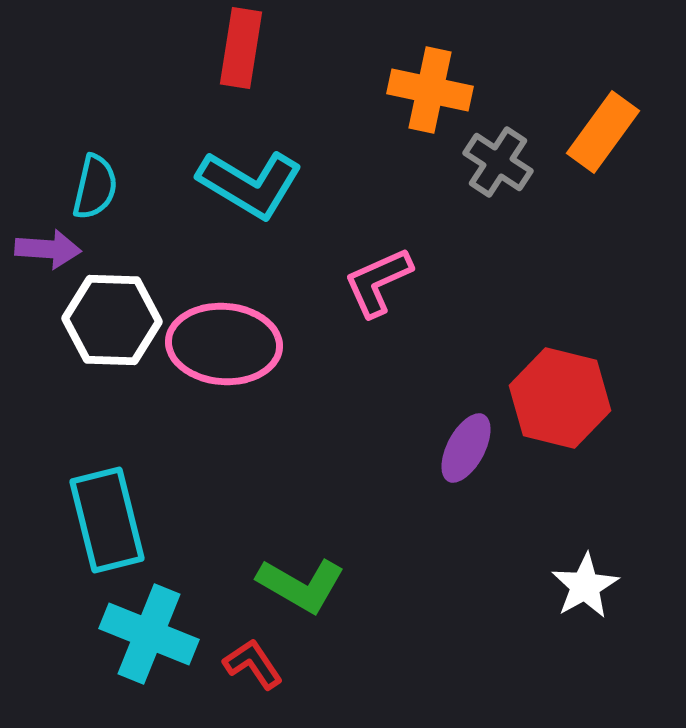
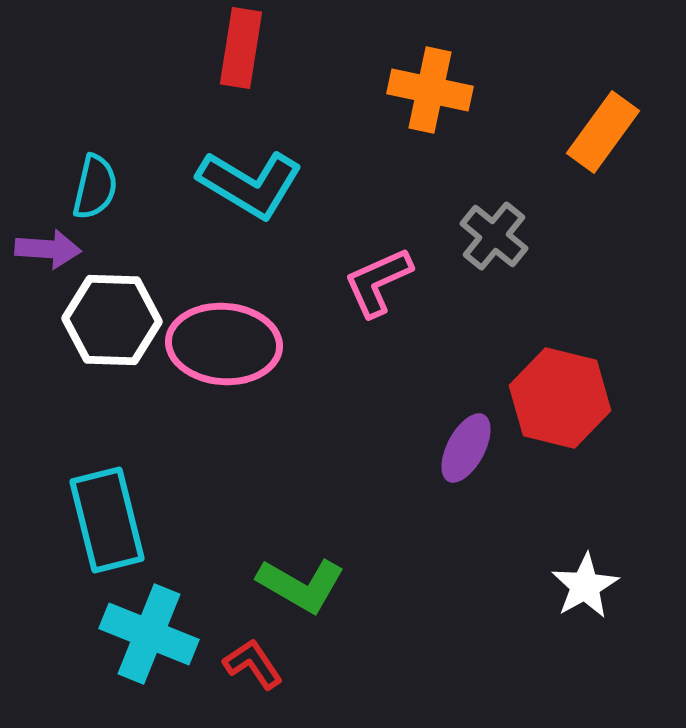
gray cross: moved 4 px left, 74 px down; rotated 6 degrees clockwise
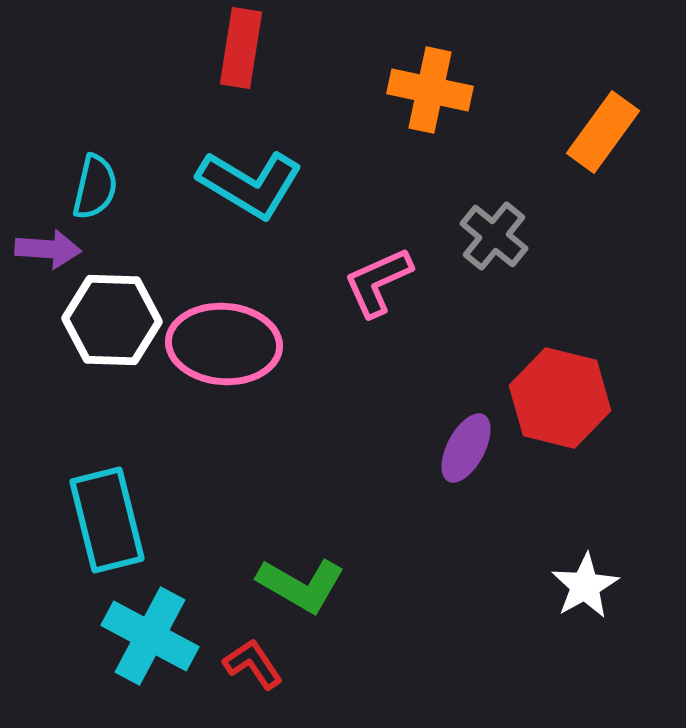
cyan cross: moved 1 px right, 2 px down; rotated 6 degrees clockwise
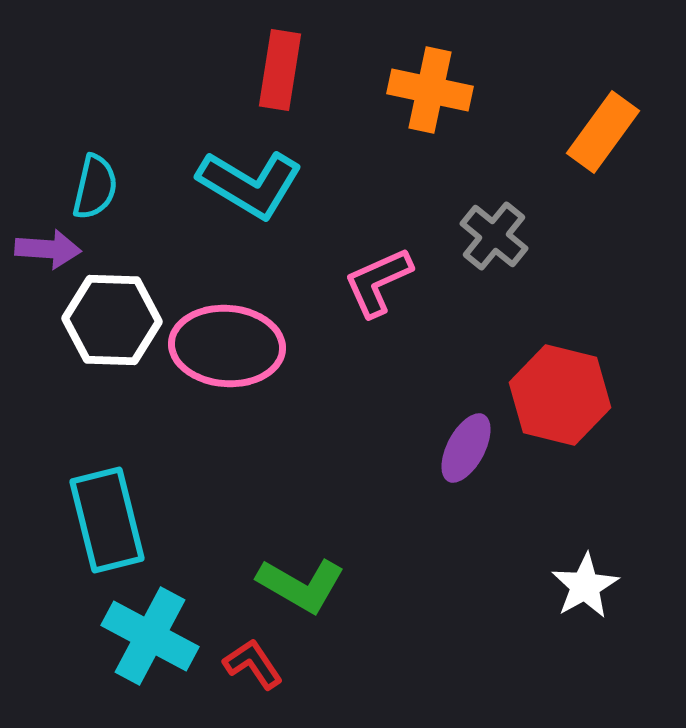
red rectangle: moved 39 px right, 22 px down
pink ellipse: moved 3 px right, 2 px down
red hexagon: moved 3 px up
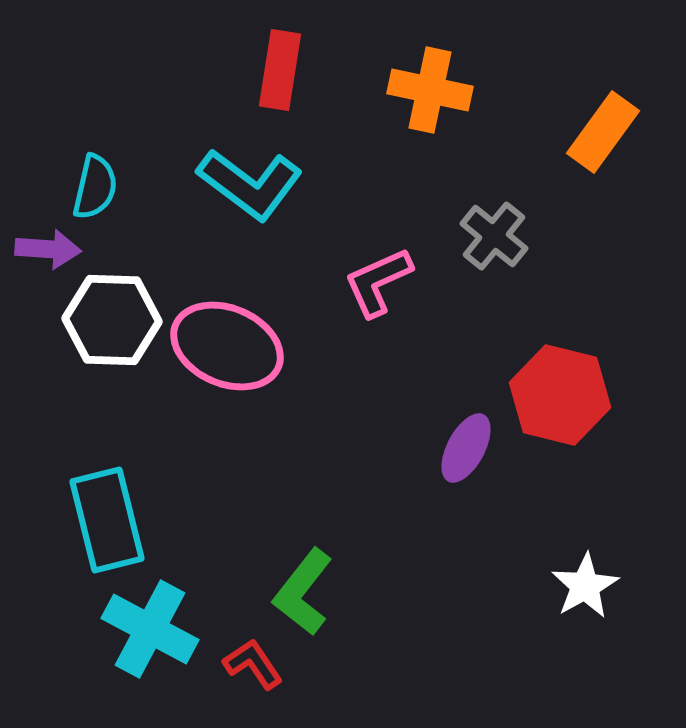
cyan L-shape: rotated 6 degrees clockwise
pink ellipse: rotated 19 degrees clockwise
green L-shape: moved 2 px right, 7 px down; rotated 98 degrees clockwise
cyan cross: moved 7 px up
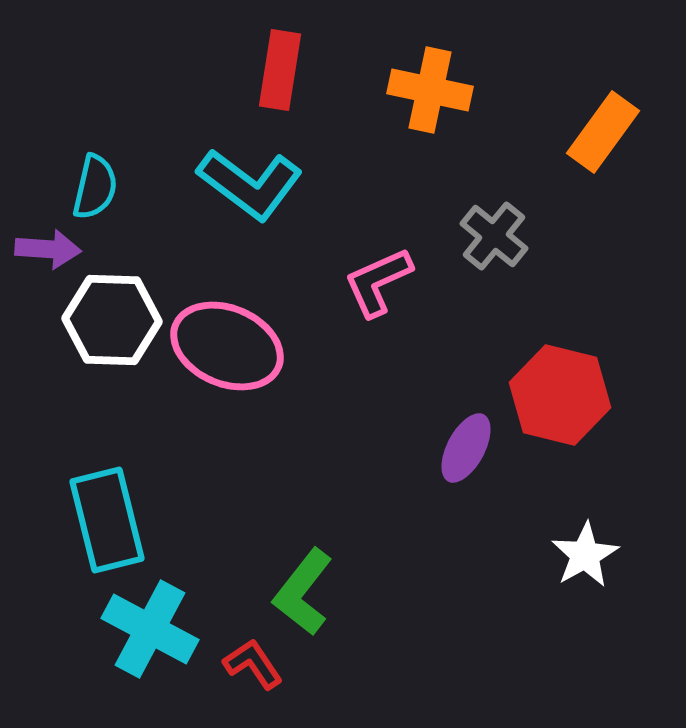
white star: moved 31 px up
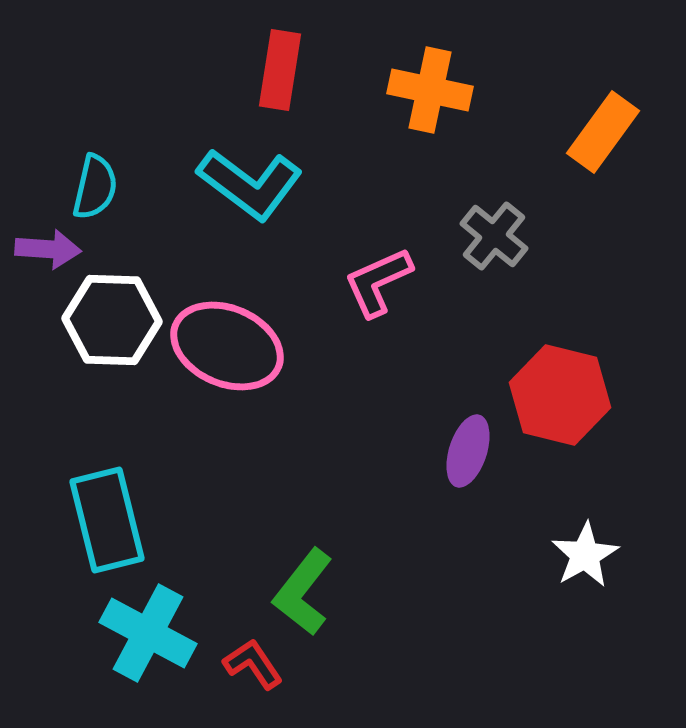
purple ellipse: moved 2 px right, 3 px down; rotated 10 degrees counterclockwise
cyan cross: moved 2 px left, 4 px down
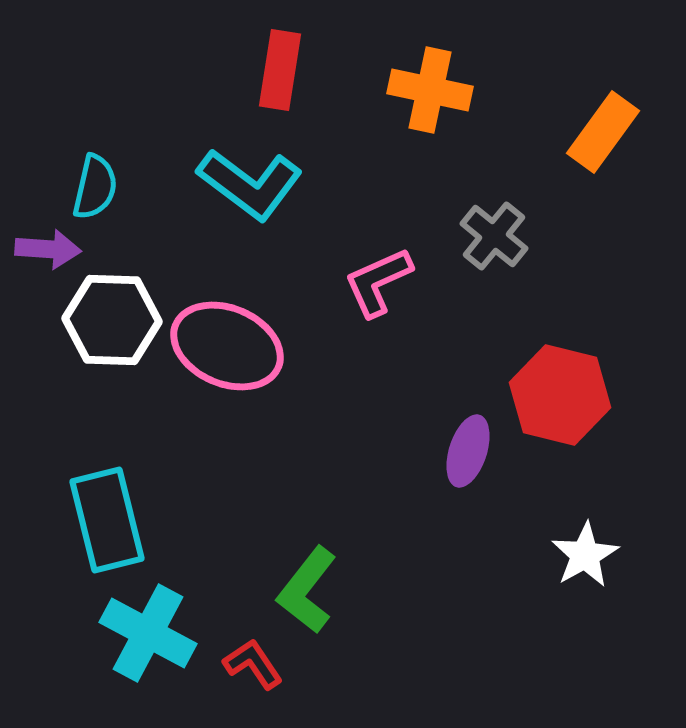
green L-shape: moved 4 px right, 2 px up
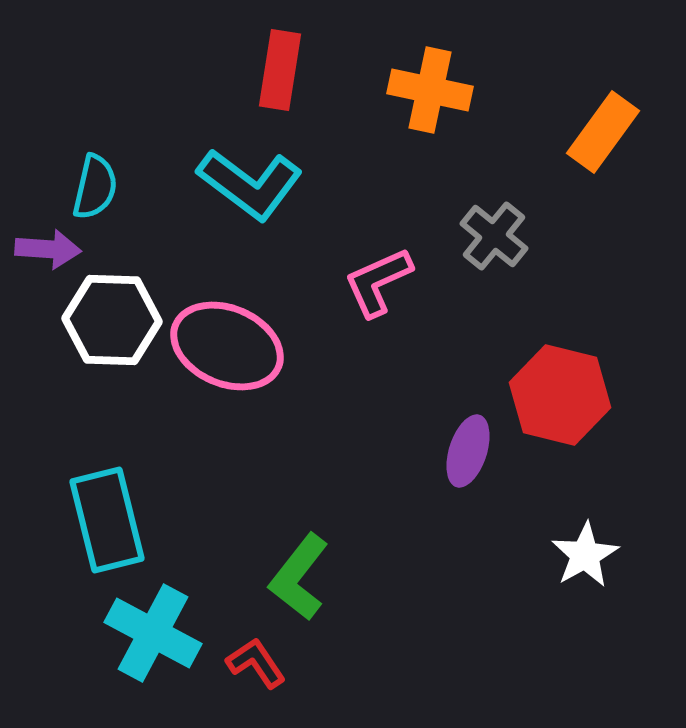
green L-shape: moved 8 px left, 13 px up
cyan cross: moved 5 px right
red L-shape: moved 3 px right, 1 px up
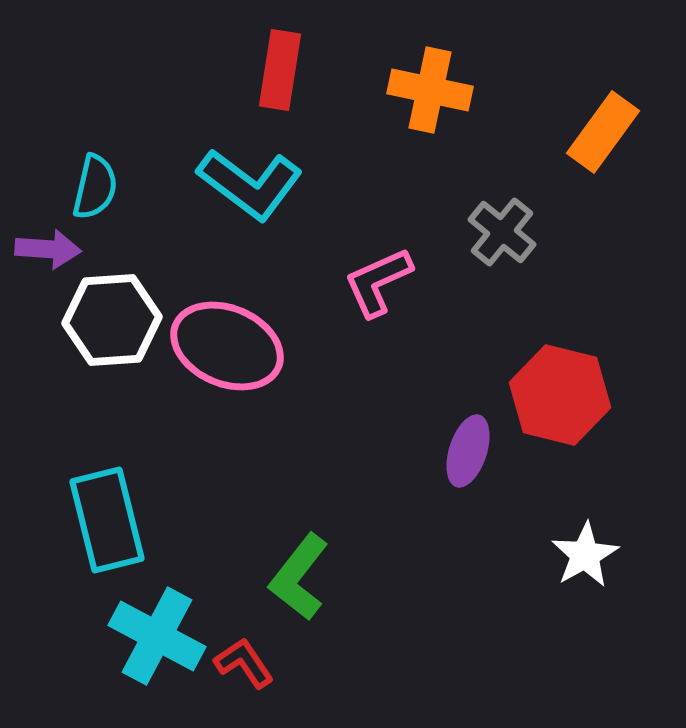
gray cross: moved 8 px right, 4 px up
white hexagon: rotated 6 degrees counterclockwise
cyan cross: moved 4 px right, 3 px down
red L-shape: moved 12 px left
